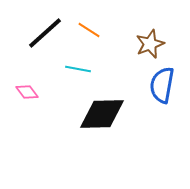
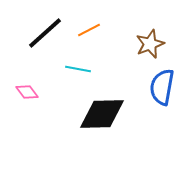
orange line: rotated 60 degrees counterclockwise
blue semicircle: moved 2 px down
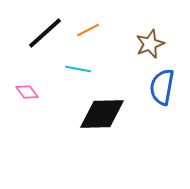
orange line: moved 1 px left
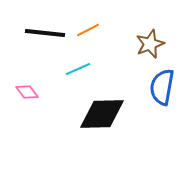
black line: rotated 48 degrees clockwise
cyan line: rotated 35 degrees counterclockwise
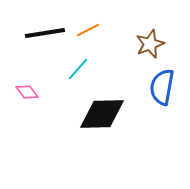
black line: rotated 15 degrees counterclockwise
cyan line: rotated 25 degrees counterclockwise
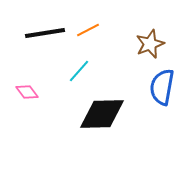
cyan line: moved 1 px right, 2 px down
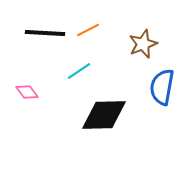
black line: rotated 12 degrees clockwise
brown star: moved 7 px left
cyan line: rotated 15 degrees clockwise
black diamond: moved 2 px right, 1 px down
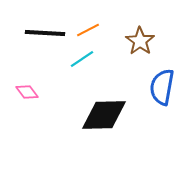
brown star: moved 3 px left, 3 px up; rotated 16 degrees counterclockwise
cyan line: moved 3 px right, 12 px up
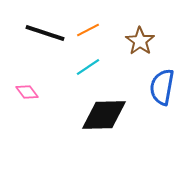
black line: rotated 15 degrees clockwise
cyan line: moved 6 px right, 8 px down
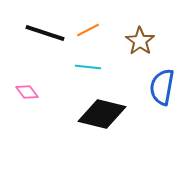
cyan line: rotated 40 degrees clockwise
black diamond: moved 2 px left, 1 px up; rotated 15 degrees clockwise
